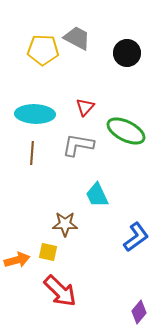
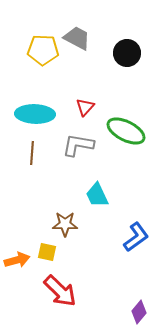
yellow square: moved 1 px left
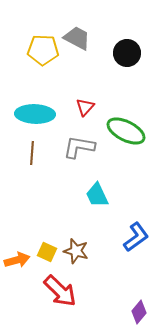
gray L-shape: moved 1 px right, 2 px down
brown star: moved 11 px right, 27 px down; rotated 15 degrees clockwise
yellow square: rotated 12 degrees clockwise
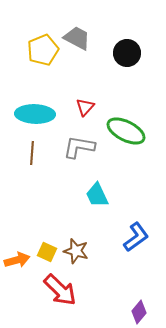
yellow pentagon: rotated 24 degrees counterclockwise
red arrow: moved 1 px up
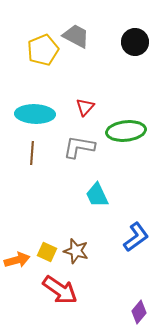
gray trapezoid: moved 1 px left, 2 px up
black circle: moved 8 px right, 11 px up
green ellipse: rotated 33 degrees counterclockwise
red arrow: rotated 9 degrees counterclockwise
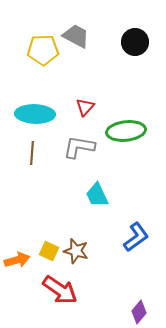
yellow pentagon: rotated 20 degrees clockwise
yellow square: moved 2 px right, 1 px up
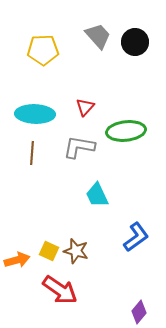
gray trapezoid: moved 22 px right; rotated 20 degrees clockwise
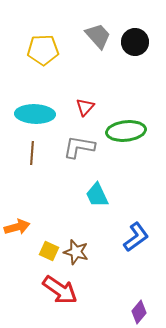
brown star: moved 1 px down
orange arrow: moved 33 px up
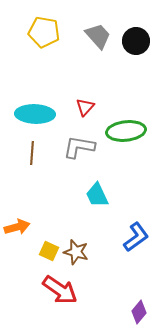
black circle: moved 1 px right, 1 px up
yellow pentagon: moved 1 px right, 18 px up; rotated 12 degrees clockwise
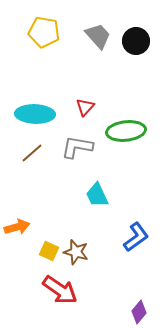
gray L-shape: moved 2 px left
brown line: rotated 45 degrees clockwise
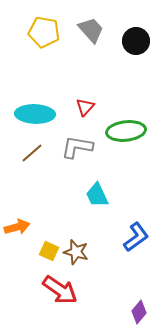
gray trapezoid: moved 7 px left, 6 px up
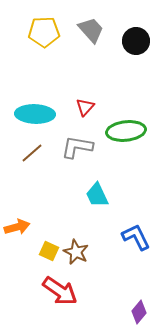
yellow pentagon: rotated 12 degrees counterclockwise
blue L-shape: rotated 80 degrees counterclockwise
brown star: rotated 10 degrees clockwise
red arrow: moved 1 px down
